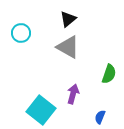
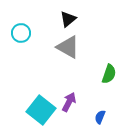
purple arrow: moved 4 px left, 8 px down; rotated 12 degrees clockwise
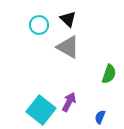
black triangle: rotated 36 degrees counterclockwise
cyan circle: moved 18 px right, 8 px up
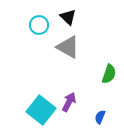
black triangle: moved 2 px up
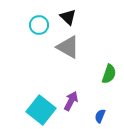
purple arrow: moved 2 px right, 1 px up
blue semicircle: moved 1 px up
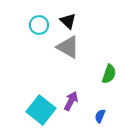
black triangle: moved 4 px down
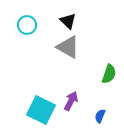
cyan circle: moved 12 px left
cyan square: rotated 12 degrees counterclockwise
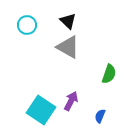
cyan square: rotated 8 degrees clockwise
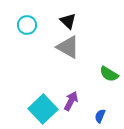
green semicircle: rotated 102 degrees clockwise
cyan square: moved 2 px right, 1 px up; rotated 12 degrees clockwise
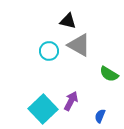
black triangle: rotated 30 degrees counterclockwise
cyan circle: moved 22 px right, 26 px down
gray triangle: moved 11 px right, 2 px up
